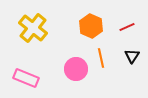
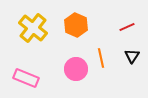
orange hexagon: moved 15 px left, 1 px up
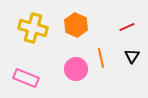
yellow cross: rotated 24 degrees counterclockwise
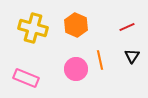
orange line: moved 1 px left, 2 px down
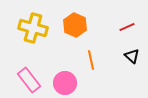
orange hexagon: moved 1 px left
black triangle: rotated 21 degrees counterclockwise
orange line: moved 9 px left
pink circle: moved 11 px left, 14 px down
pink rectangle: moved 3 px right, 2 px down; rotated 30 degrees clockwise
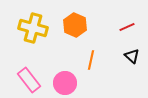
orange line: rotated 24 degrees clockwise
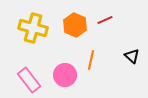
red line: moved 22 px left, 7 px up
pink circle: moved 8 px up
